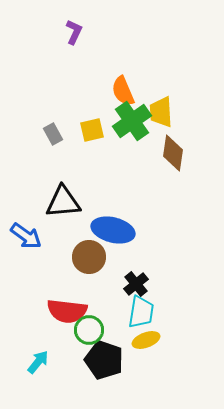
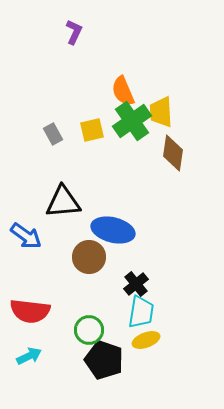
red semicircle: moved 37 px left
cyan arrow: moved 9 px left, 6 px up; rotated 25 degrees clockwise
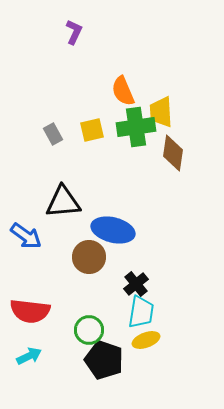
green cross: moved 4 px right, 6 px down; rotated 27 degrees clockwise
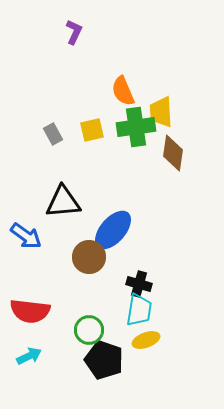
blue ellipse: rotated 63 degrees counterclockwise
black cross: moved 3 px right; rotated 35 degrees counterclockwise
cyan trapezoid: moved 2 px left, 2 px up
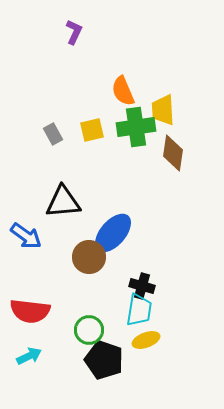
yellow trapezoid: moved 2 px right, 2 px up
blue ellipse: moved 3 px down
black cross: moved 3 px right, 2 px down
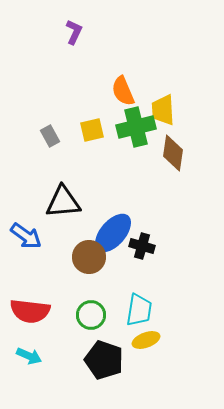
green cross: rotated 6 degrees counterclockwise
gray rectangle: moved 3 px left, 2 px down
black cross: moved 40 px up
green circle: moved 2 px right, 15 px up
cyan arrow: rotated 50 degrees clockwise
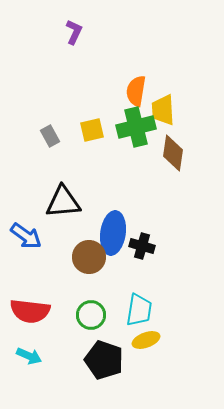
orange semicircle: moved 13 px right; rotated 32 degrees clockwise
blue ellipse: rotated 33 degrees counterclockwise
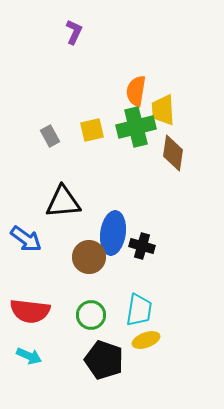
blue arrow: moved 3 px down
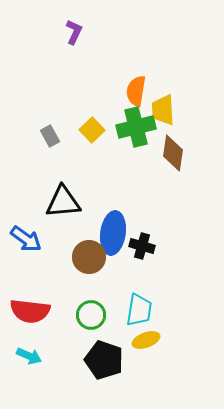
yellow square: rotated 30 degrees counterclockwise
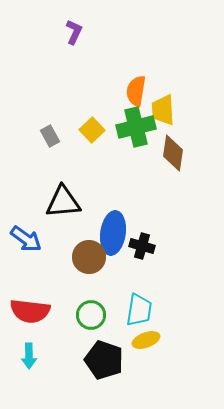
cyan arrow: rotated 65 degrees clockwise
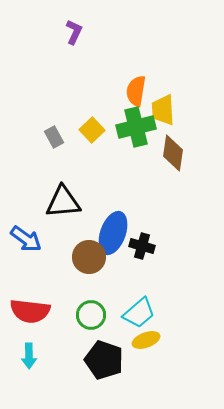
gray rectangle: moved 4 px right, 1 px down
blue ellipse: rotated 12 degrees clockwise
cyan trapezoid: moved 3 px down; rotated 40 degrees clockwise
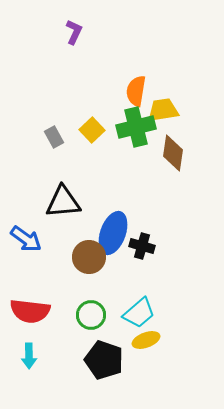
yellow trapezoid: rotated 84 degrees clockwise
